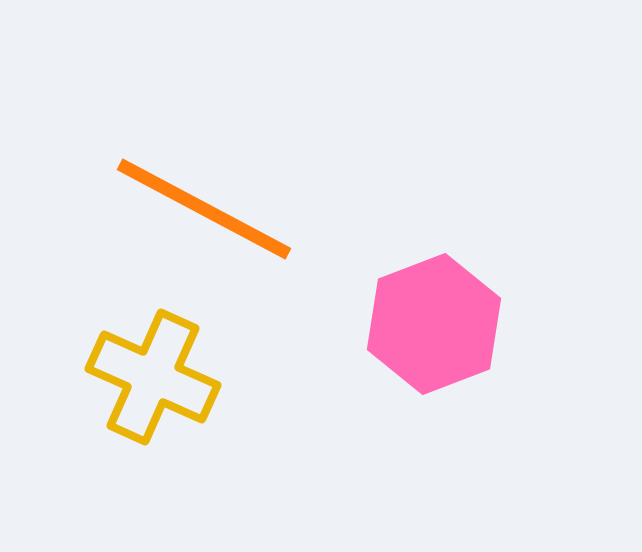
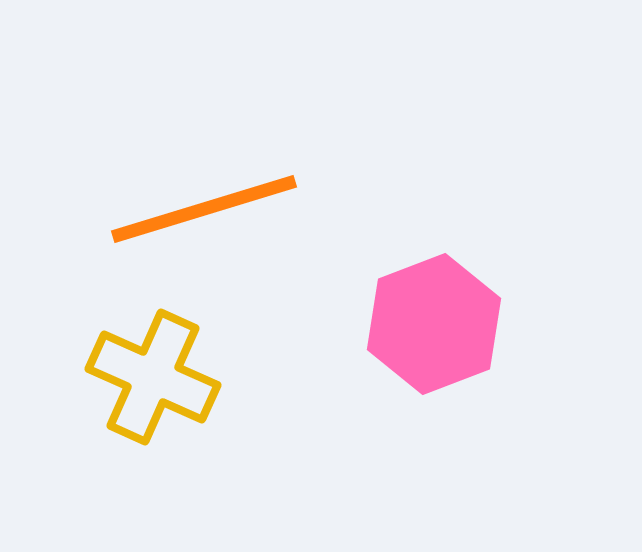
orange line: rotated 45 degrees counterclockwise
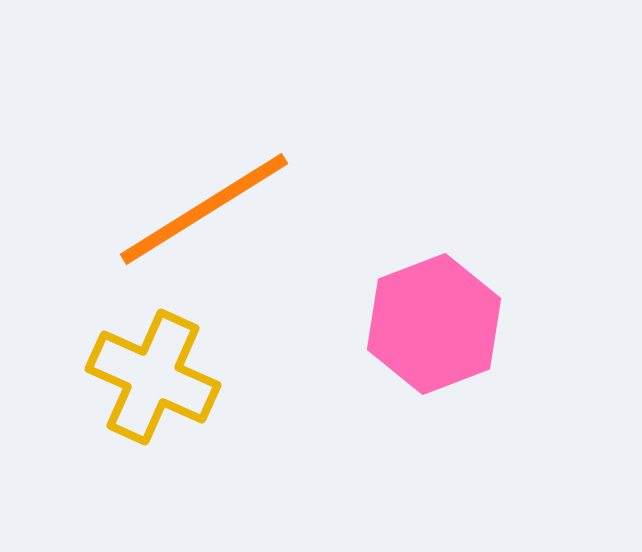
orange line: rotated 15 degrees counterclockwise
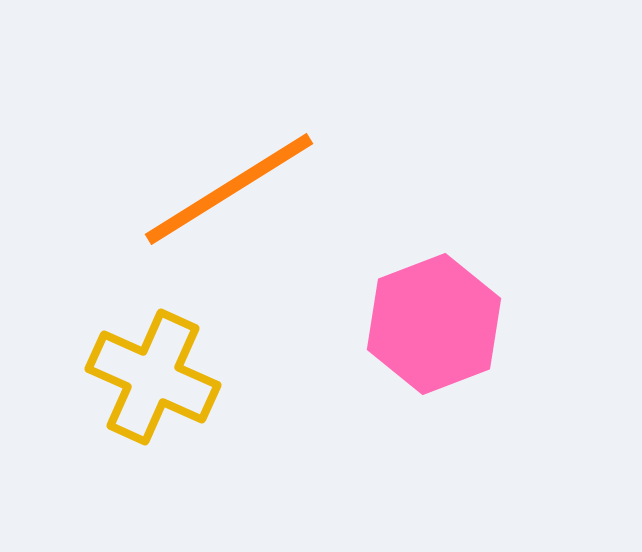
orange line: moved 25 px right, 20 px up
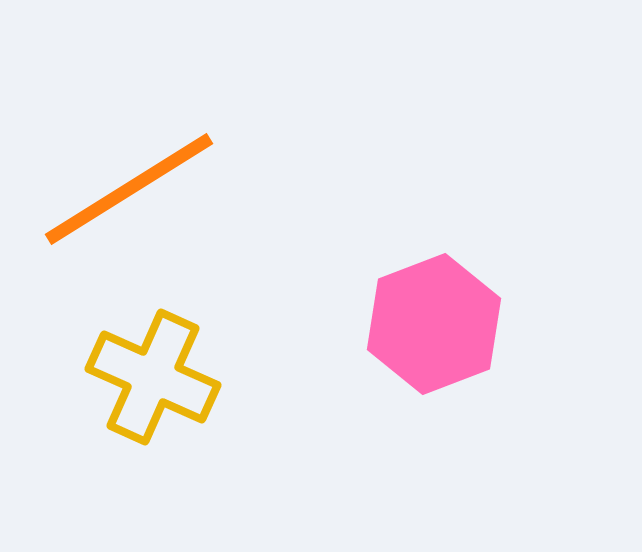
orange line: moved 100 px left
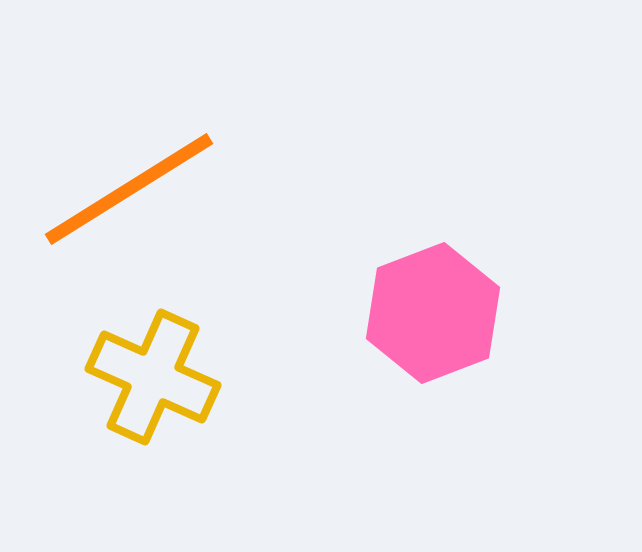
pink hexagon: moved 1 px left, 11 px up
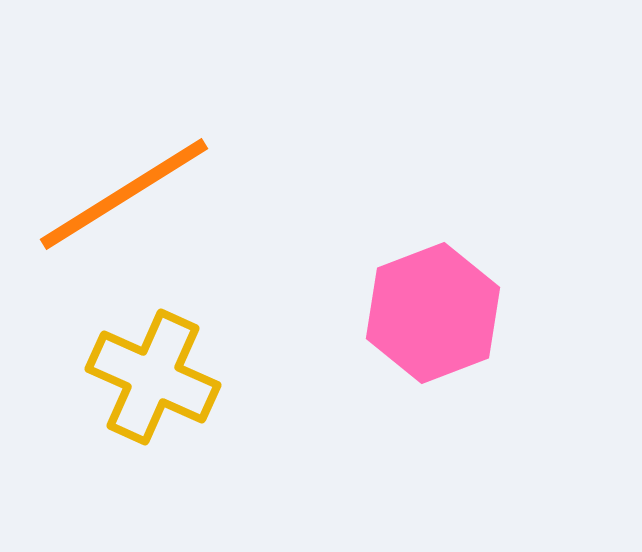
orange line: moved 5 px left, 5 px down
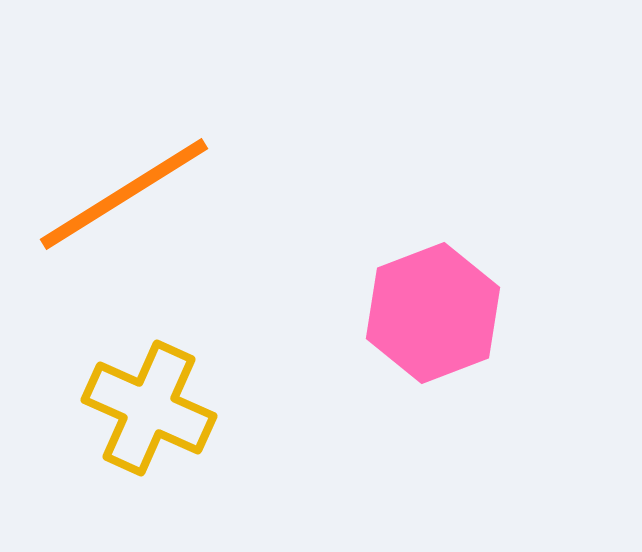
yellow cross: moved 4 px left, 31 px down
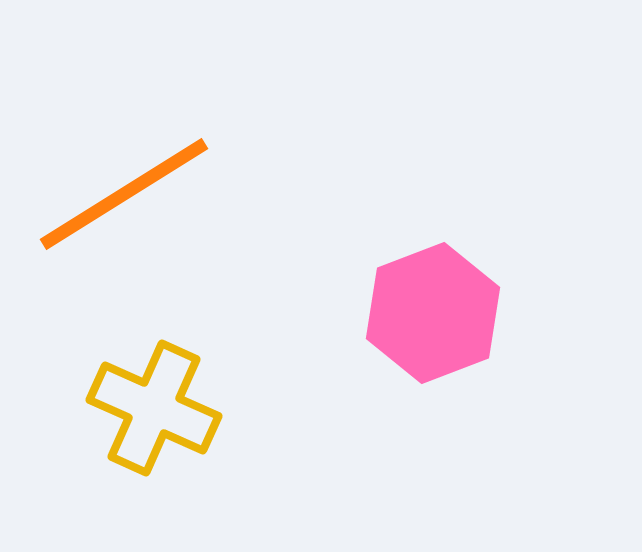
yellow cross: moved 5 px right
